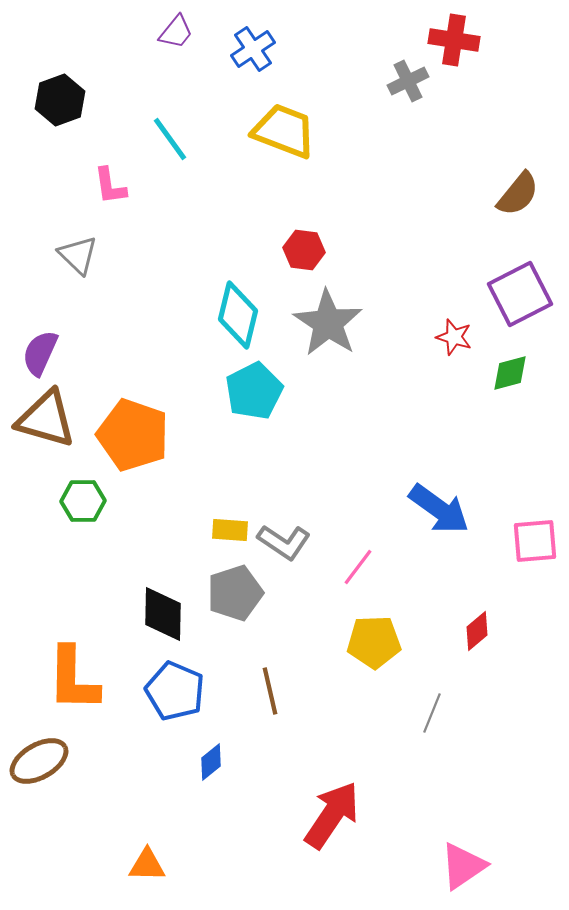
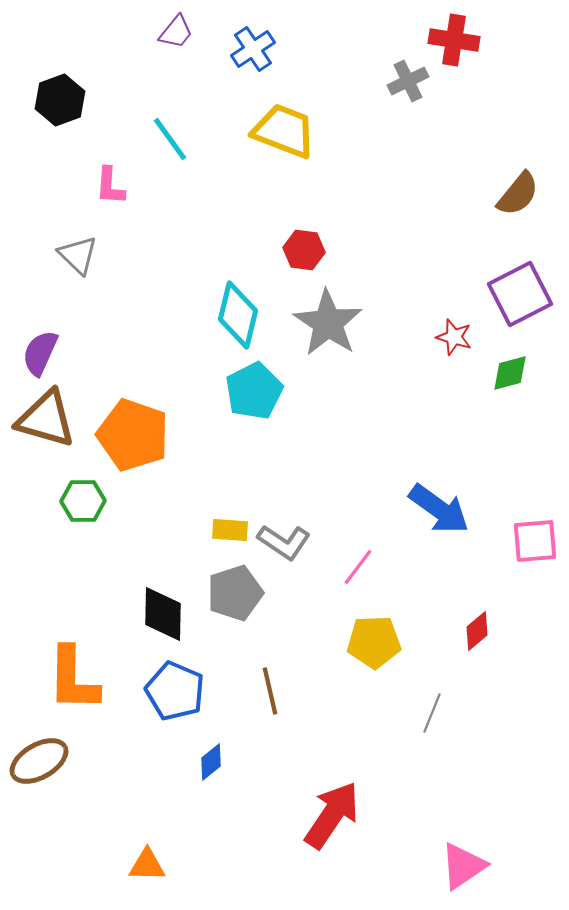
pink L-shape: rotated 12 degrees clockwise
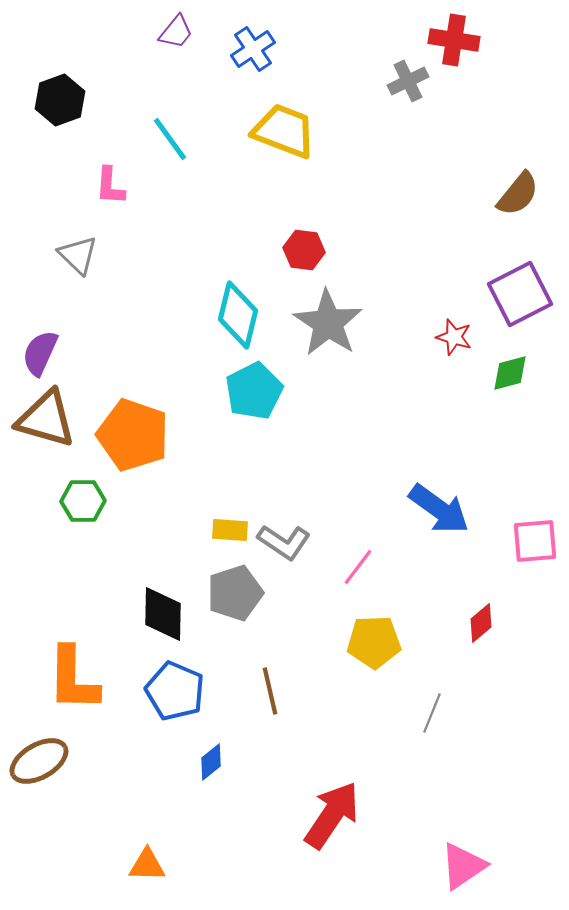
red diamond: moved 4 px right, 8 px up
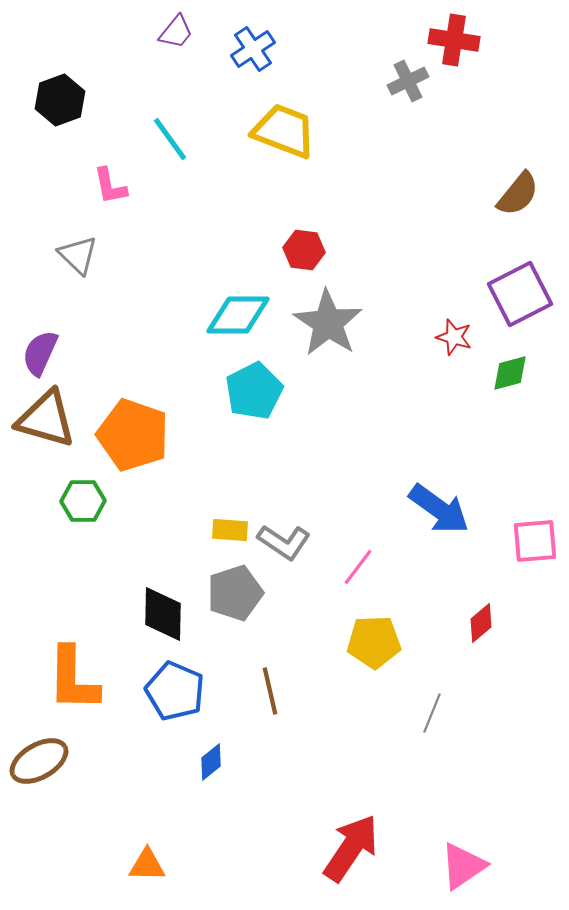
pink L-shape: rotated 15 degrees counterclockwise
cyan diamond: rotated 76 degrees clockwise
red arrow: moved 19 px right, 33 px down
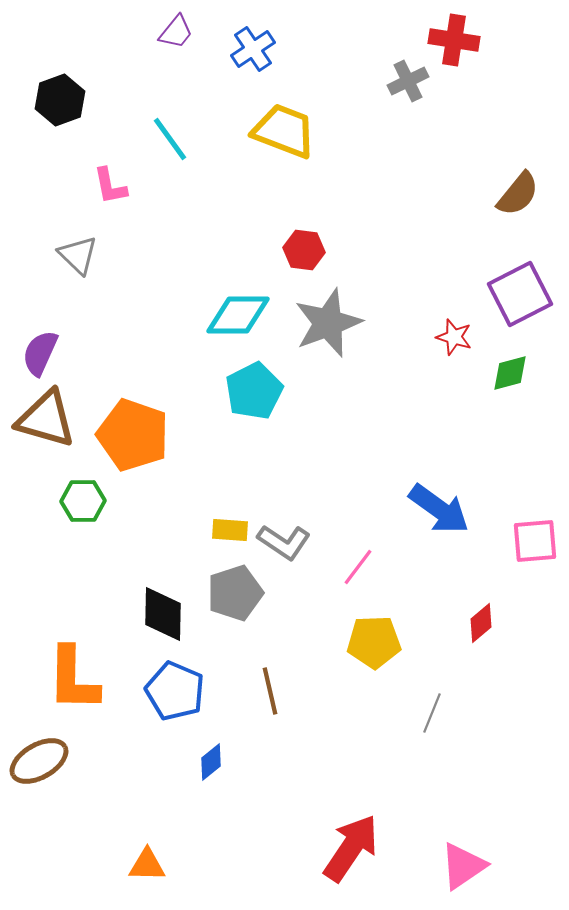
gray star: rotated 18 degrees clockwise
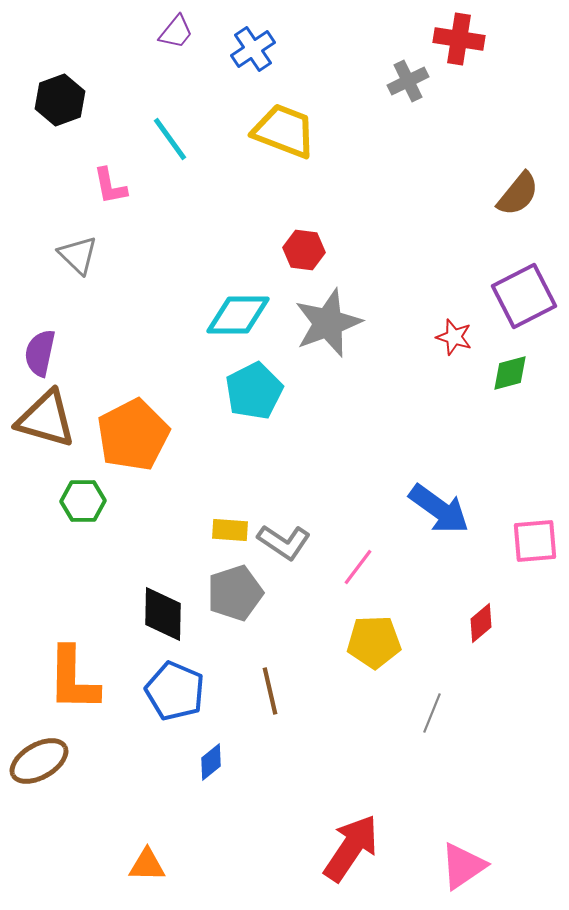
red cross: moved 5 px right, 1 px up
purple square: moved 4 px right, 2 px down
purple semicircle: rotated 12 degrees counterclockwise
orange pentagon: rotated 26 degrees clockwise
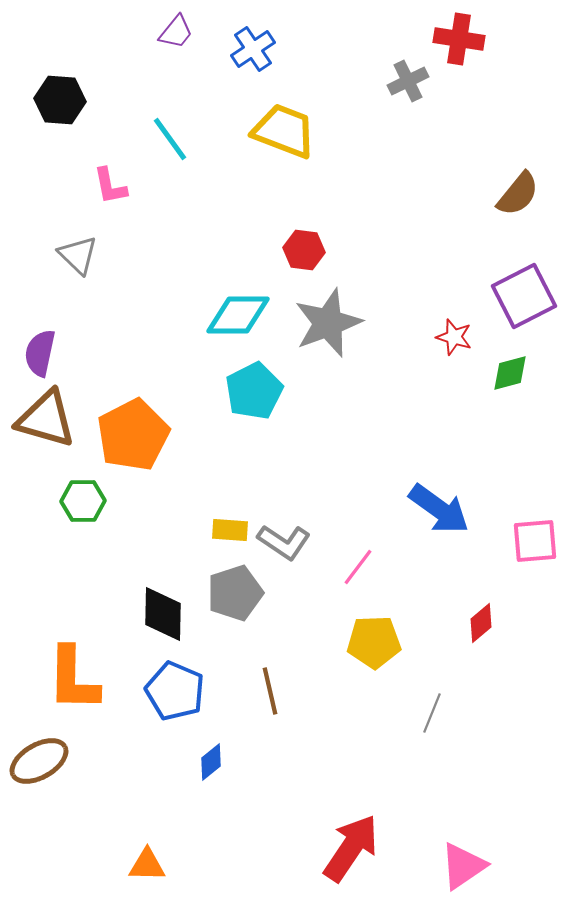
black hexagon: rotated 24 degrees clockwise
